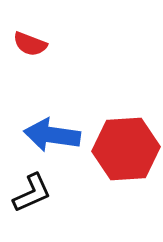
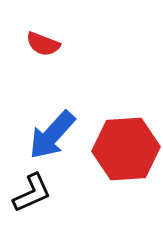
red semicircle: moved 13 px right
blue arrow: rotated 56 degrees counterclockwise
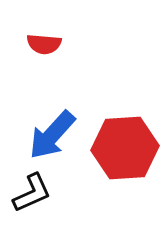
red semicircle: moved 1 px right; rotated 16 degrees counterclockwise
red hexagon: moved 1 px left, 1 px up
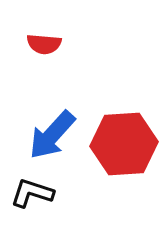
red hexagon: moved 1 px left, 4 px up
black L-shape: rotated 138 degrees counterclockwise
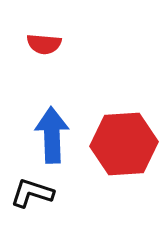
blue arrow: rotated 136 degrees clockwise
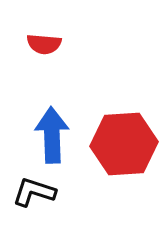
black L-shape: moved 2 px right, 1 px up
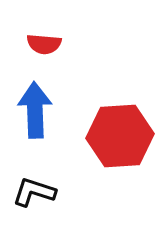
blue arrow: moved 17 px left, 25 px up
red hexagon: moved 4 px left, 8 px up
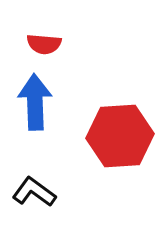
blue arrow: moved 8 px up
black L-shape: rotated 18 degrees clockwise
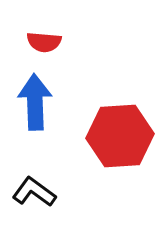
red semicircle: moved 2 px up
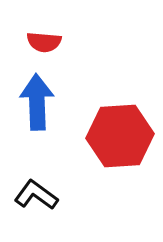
blue arrow: moved 2 px right
black L-shape: moved 2 px right, 3 px down
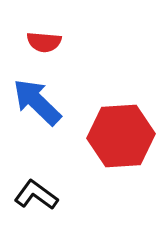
blue arrow: rotated 44 degrees counterclockwise
red hexagon: moved 1 px right
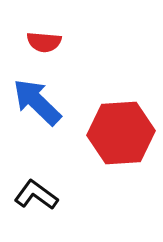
red hexagon: moved 3 px up
